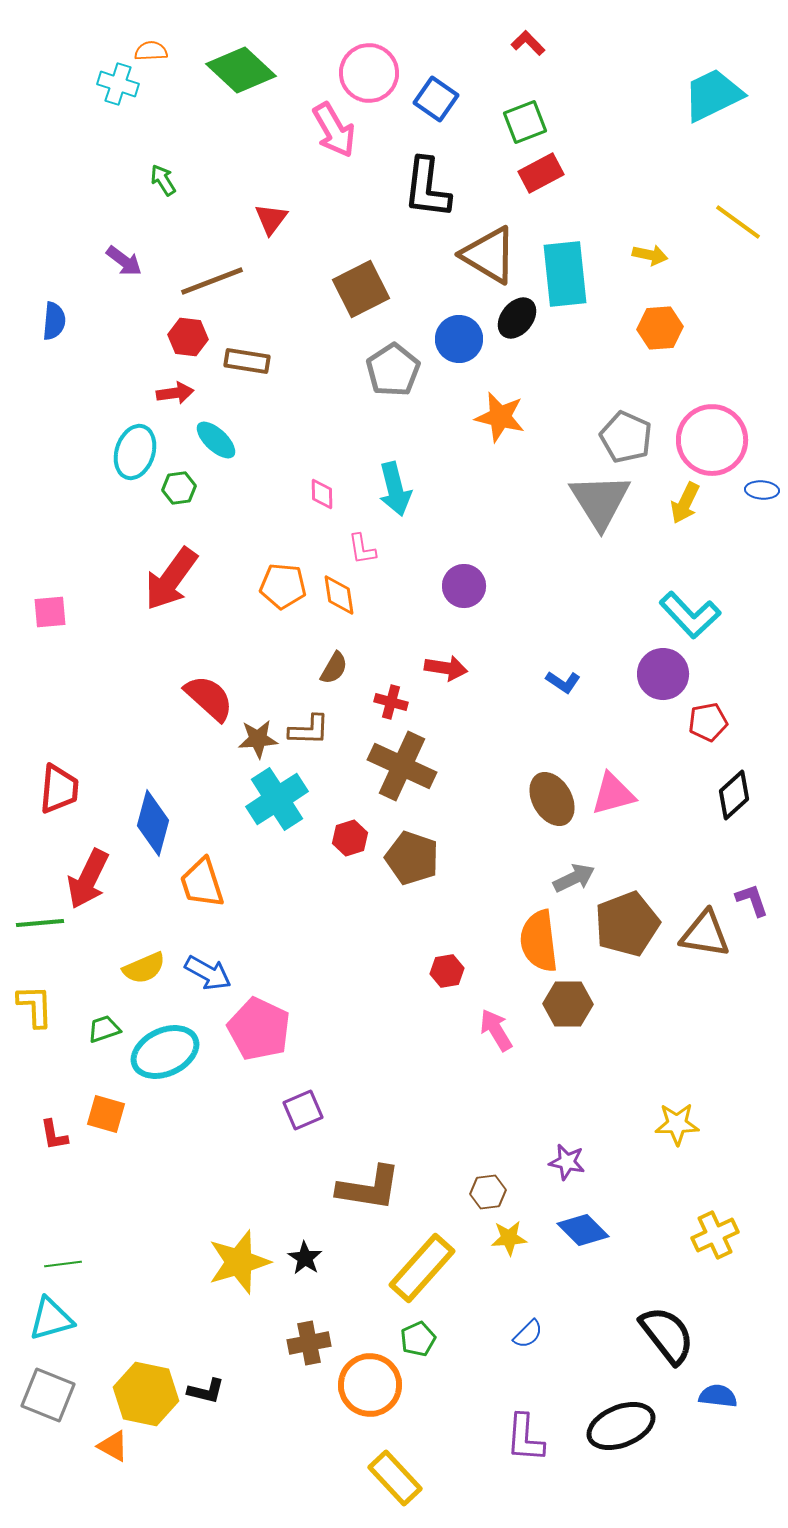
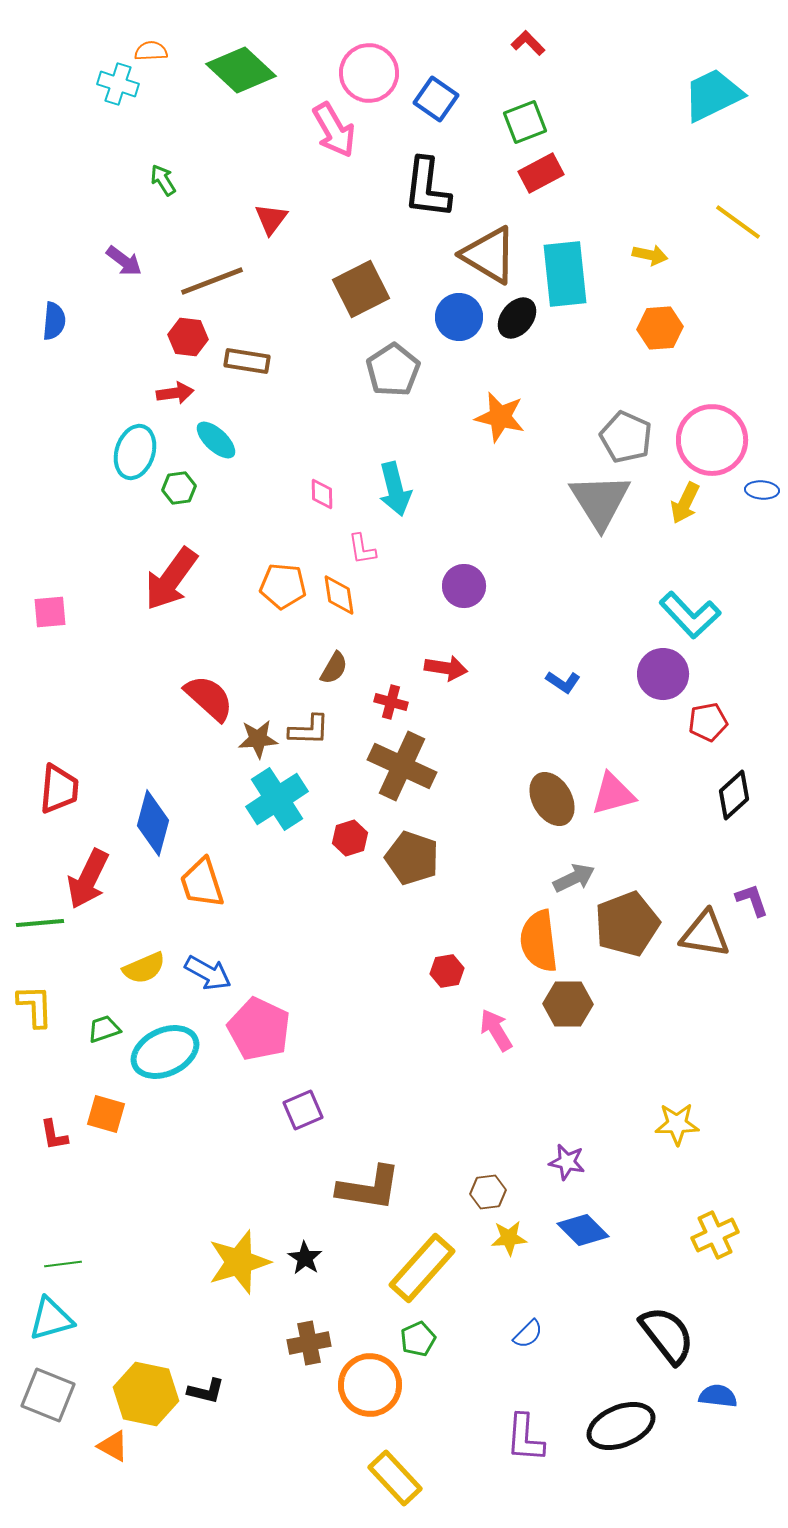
blue circle at (459, 339): moved 22 px up
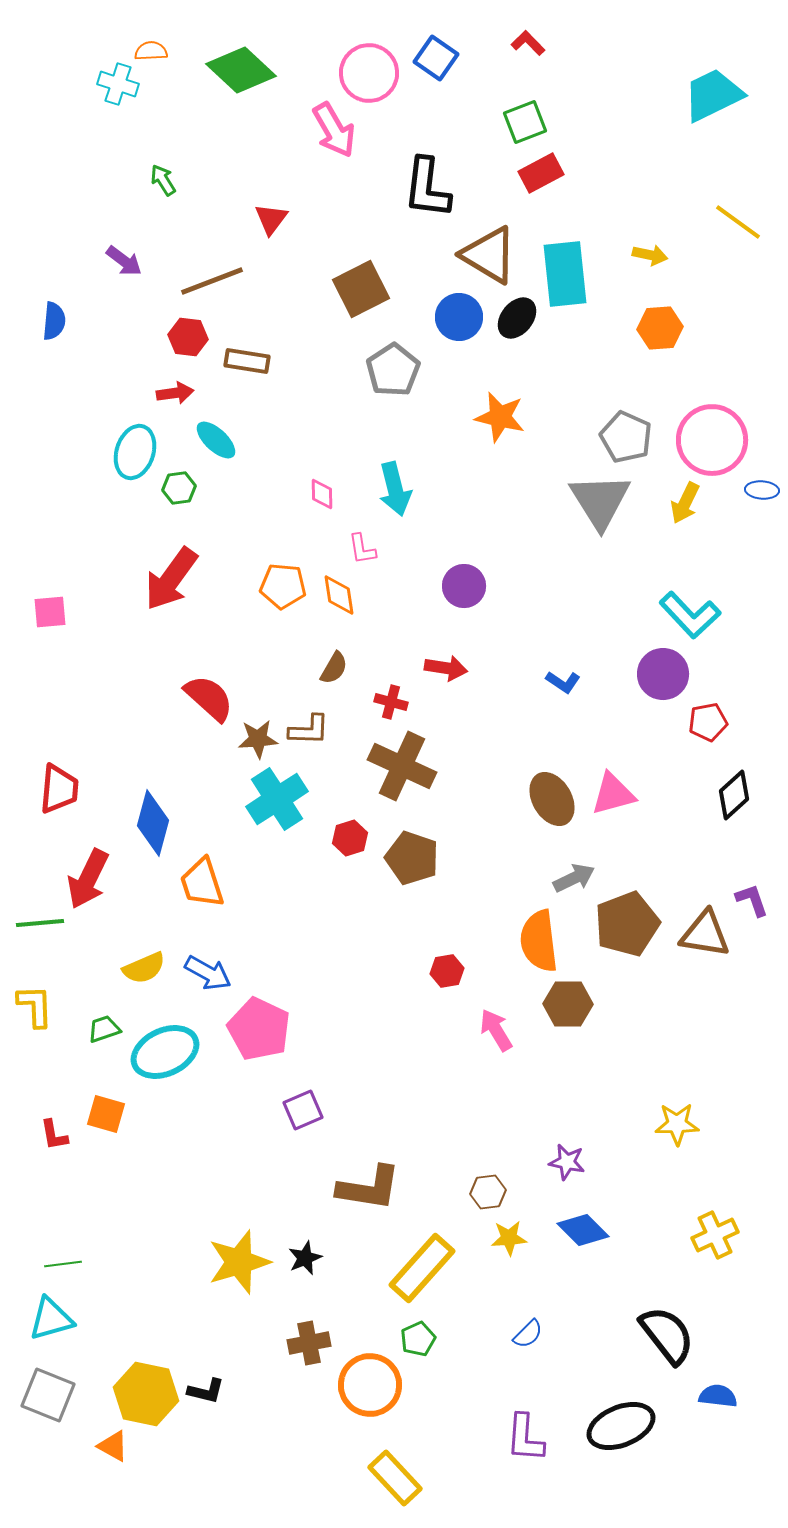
blue square at (436, 99): moved 41 px up
black star at (305, 1258): rotated 16 degrees clockwise
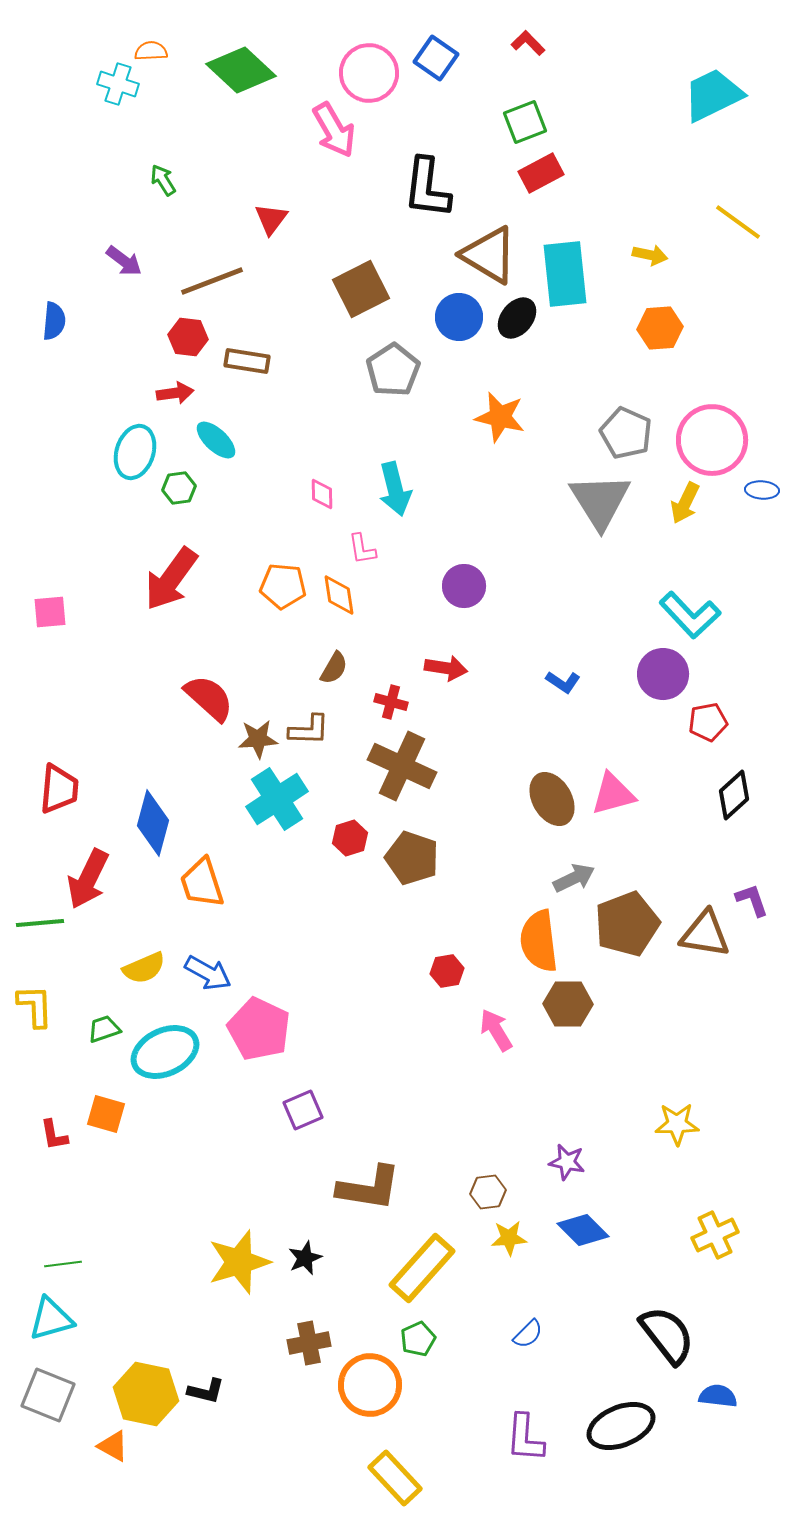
gray pentagon at (626, 437): moved 4 px up
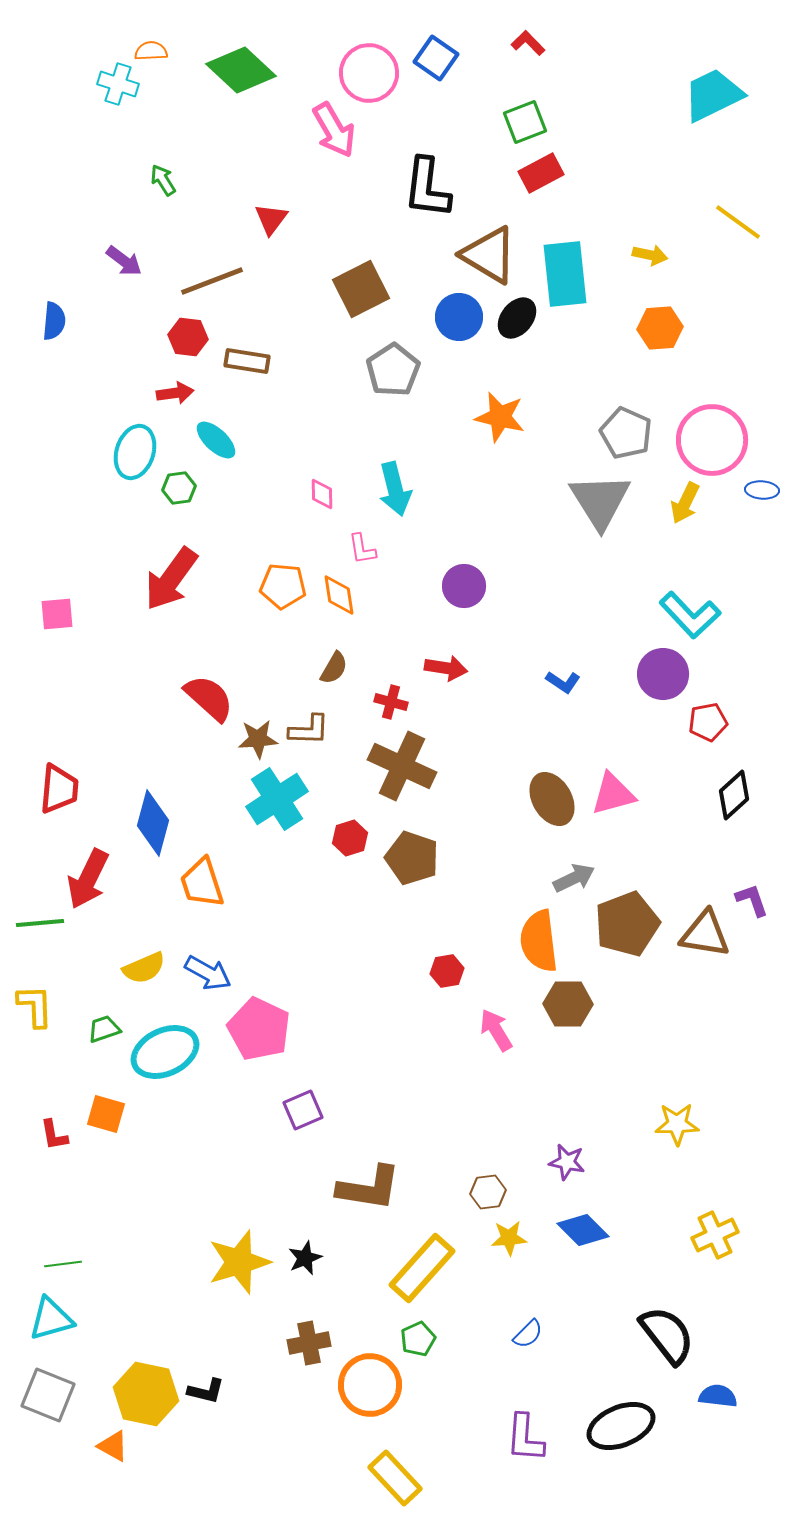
pink square at (50, 612): moved 7 px right, 2 px down
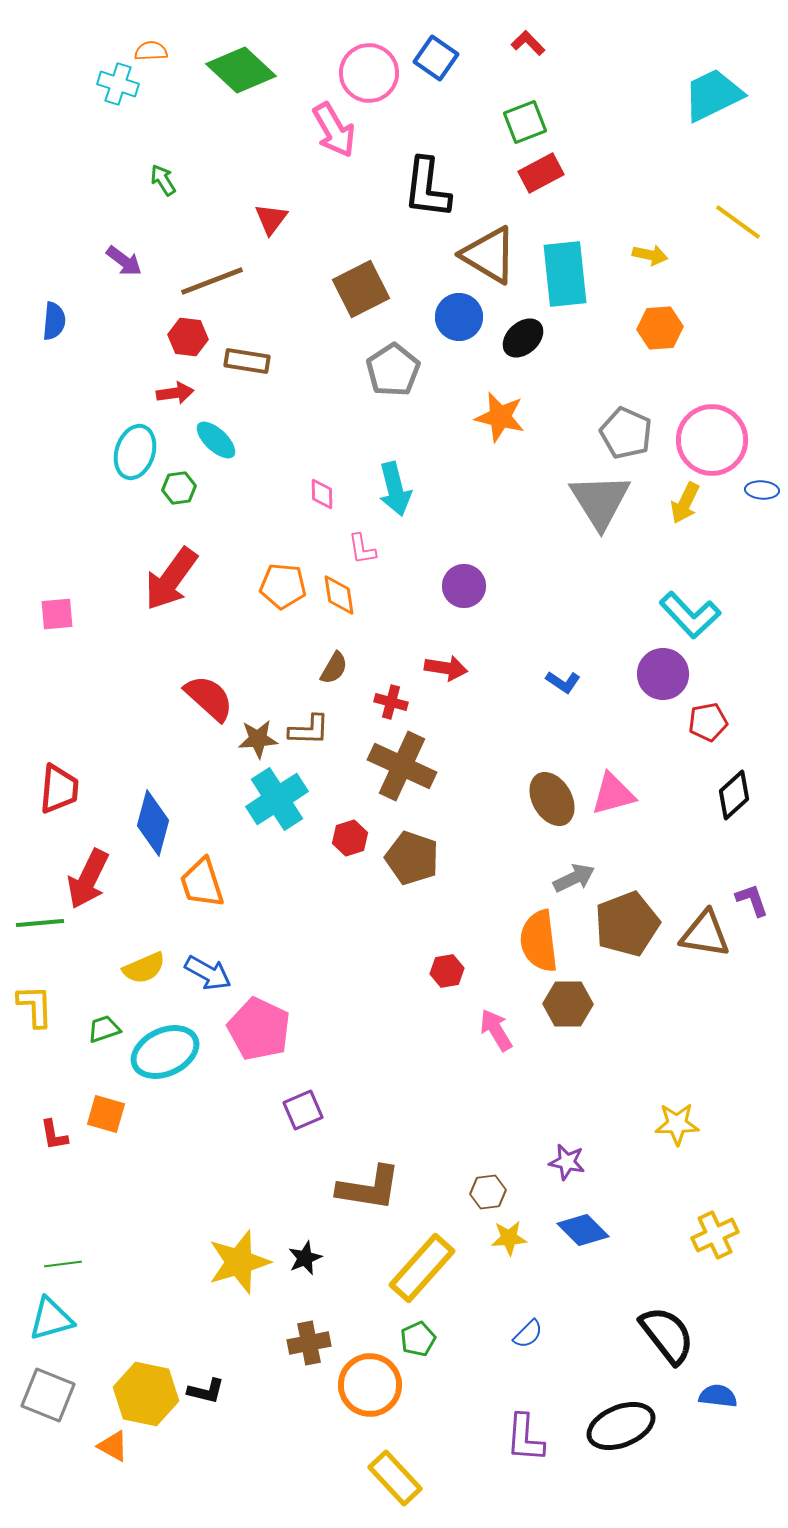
black ellipse at (517, 318): moved 6 px right, 20 px down; rotated 9 degrees clockwise
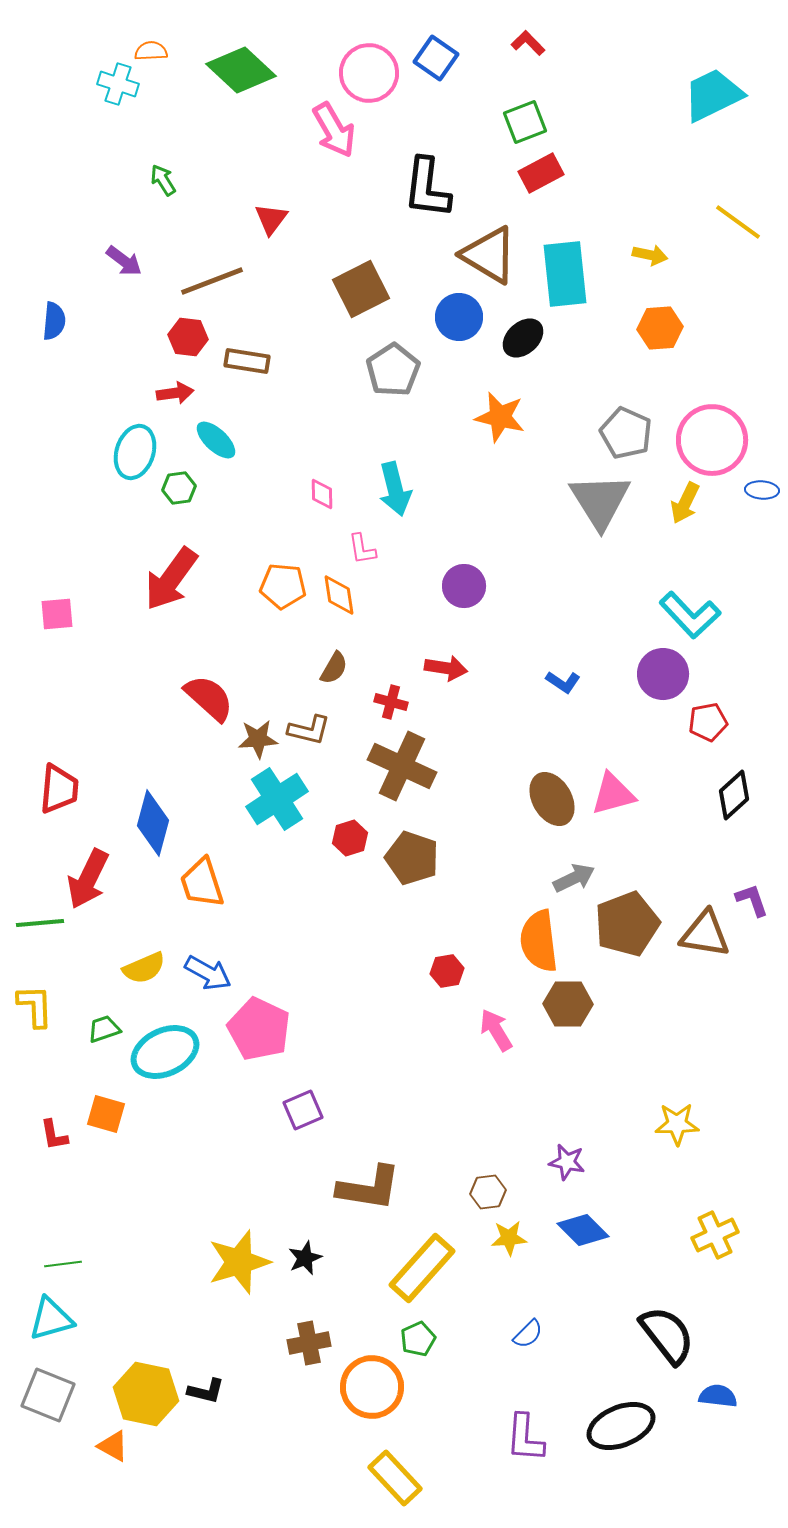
brown L-shape at (309, 730): rotated 12 degrees clockwise
orange circle at (370, 1385): moved 2 px right, 2 px down
